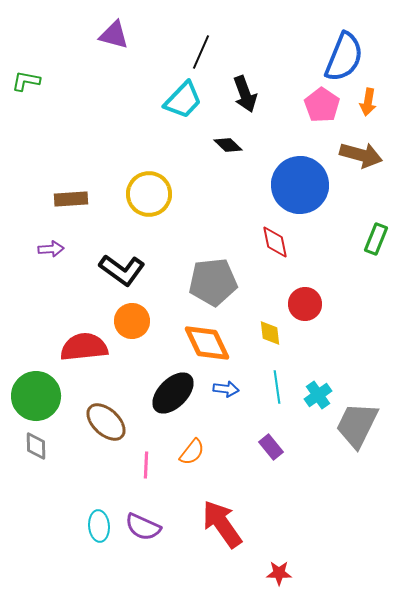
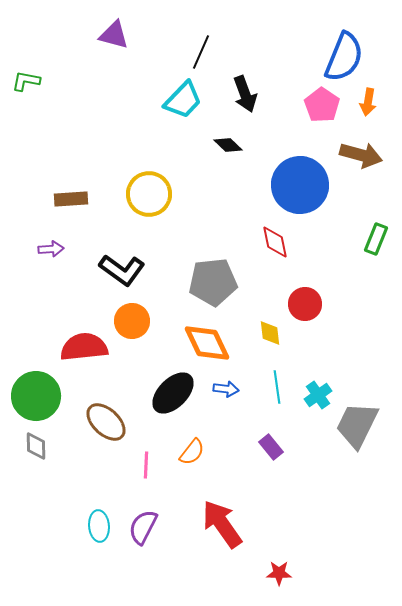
purple semicircle: rotated 93 degrees clockwise
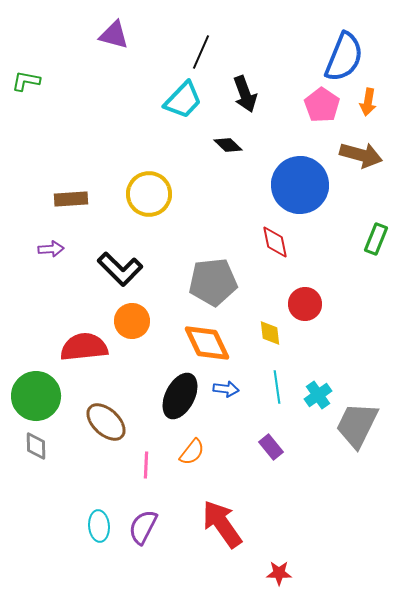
black L-shape: moved 2 px left, 1 px up; rotated 9 degrees clockwise
black ellipse: moved 7 px right, 3 px down; rotated 18 degrees counterclockwise
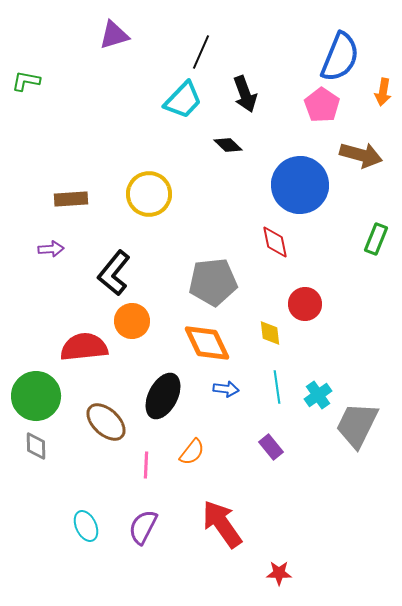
purple triangle: rotated 32 degrees counterclockwise
blue semicircle: moved 4 px left
orange arrow: moved 15 px right, 10 px up
black L-shape: moved 6 px left, 4 px down; rotated 84 degrees clockwise
black ellipse: moved 17 px left
cyan ellipse: moved 13 px left; rotated 20 degrees counterclockwise
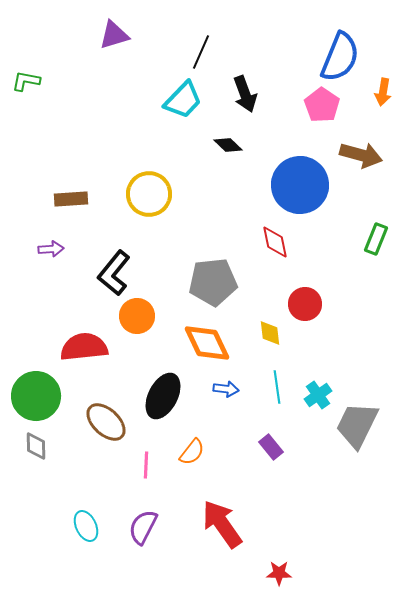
orange circle: moved 5 px right, 5 px up
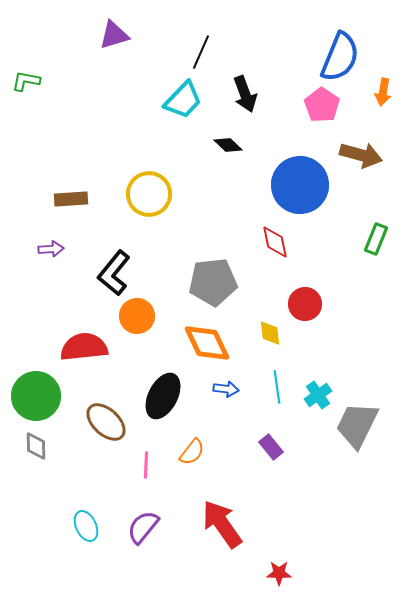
purple semicircle: rotated 12 degrees clockwise
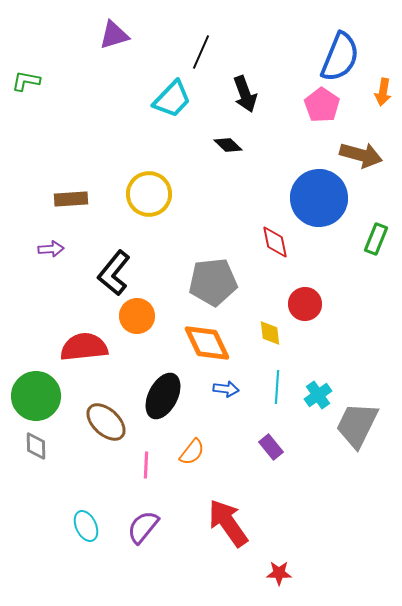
cyan trapezoid: moved 11 px left, 1 px up
blue circle: moved 19 px right, 13 px down
cyan line: rotated 12 degrees clockwise
red arrow: moved 6 px right, 1 px up
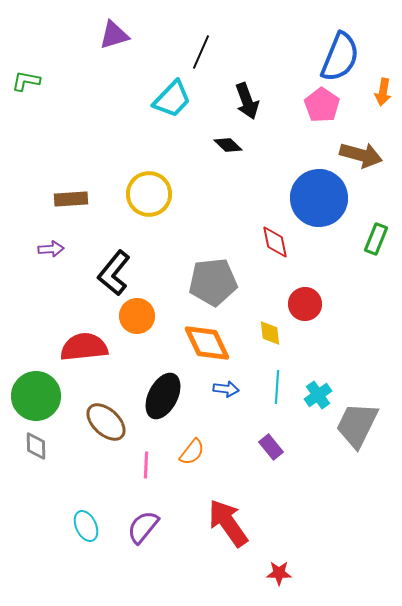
black arrow: moved 2 px right, 7 px down
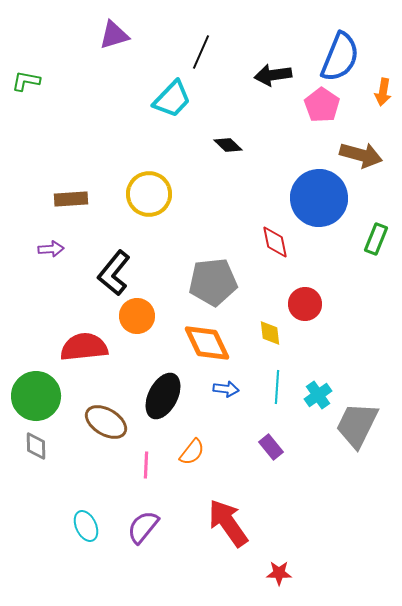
black arrow: moved 26 px right, 26 px up; rotated 102 degrees clockwise
brown ellipse: rotated 12 degrees counterclockwise
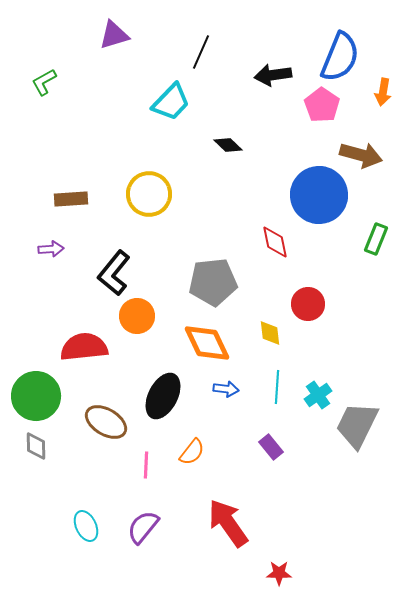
green L-shape: moved 18 px right, 1 px down; rotated 40 degrees counterclockwise
cyan trapezoid: moved 1 px left, 3 px down
blue circle: moved 3 px up
red circle: moved 3 px right
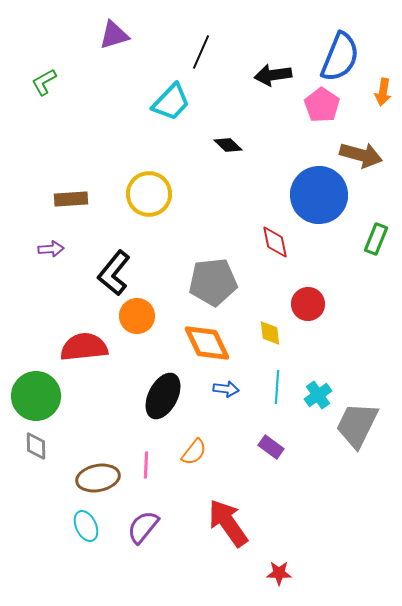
brown ellipse: moved 8 px left, 56 px down; rotated 42 degrees counterclockwise
purple rectangle: rotated 15 degrees counterclockwise
orange semicircle: moved 2 px right
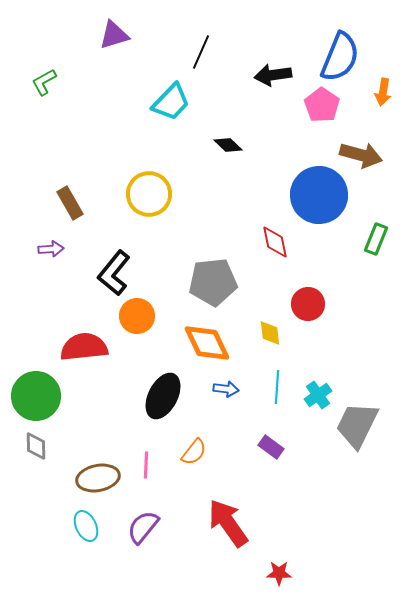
brown rectangle: moved 1 px left, 4 px down; rotated 64 degrees clockwise
